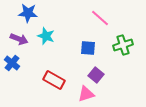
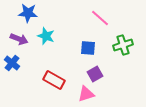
purple square: moved 1 px left, 1 px up; rotated 21 degrees clockwise
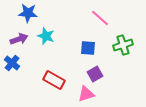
purple arrow: rotated 42 degrees counterclockwise
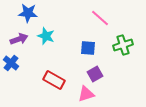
blue cross: moved 1 px left
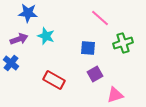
green cross: moved 2 px up
pink triangle: moved 29 px right, 1 px down
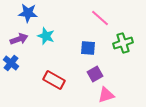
pink triangle: moved 9 px left
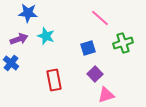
blue square: rotated 21 degrees counterclockwise
purple square: rotated 14 degrees counterclockwise
red rectangle: rotated 50 degrees clockwise
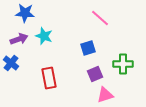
blue star: moved 3 px left
cyan star: moved 2 px left
green cross: moved 21 px down; rotated 18 degrees clockwise
purple square: rotated 21 degrees clockwise
red rectangle: moved 5 px left, 2 px up
pink triangle: moved 1 px left
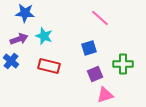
blue square: moved 1 px right
blue cross: moved 2 px up
red rectangle: moved 12 px up; rotated 65 degrees counterclockwise
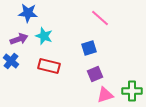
blue star: moved 3 px right
green cross: moved 9 px right, 27 px down
